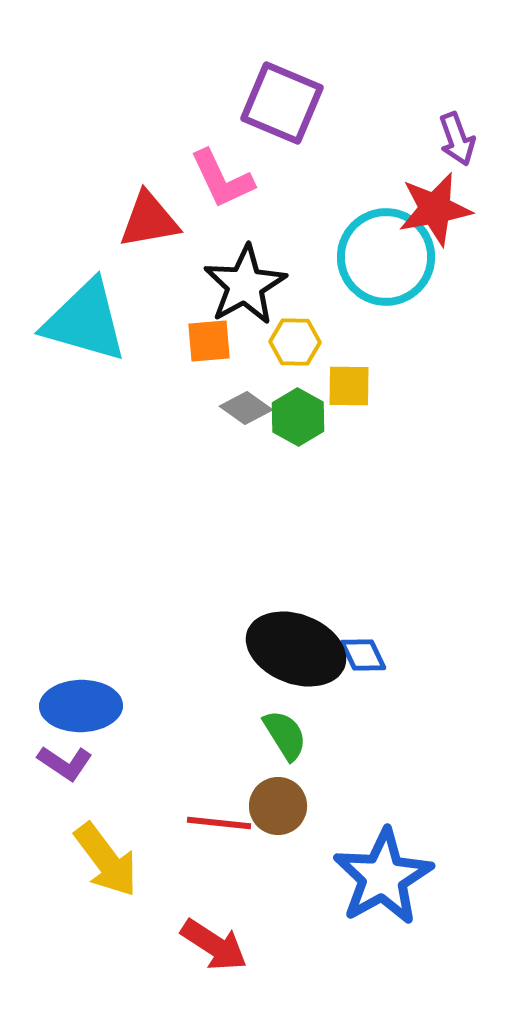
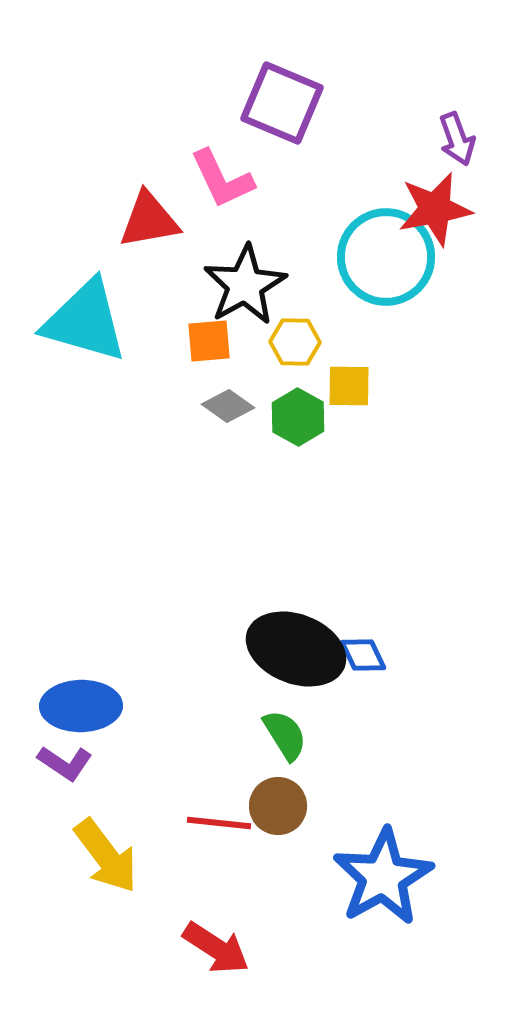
gray diamond: moved 18 px left, 2 px up
yellow arrow: moved 4 px up
red arrow: moved 2 px right, 3 px down
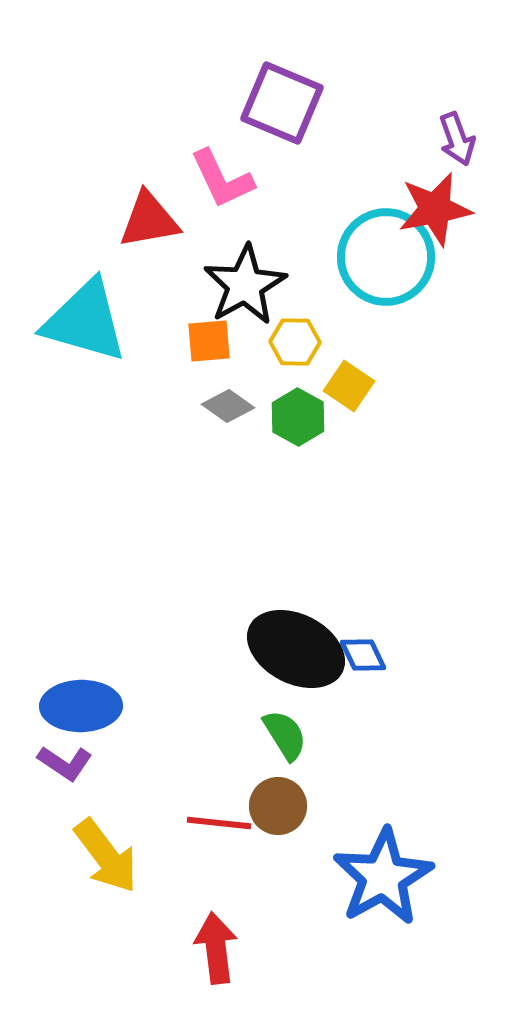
yellow square: rotated 33 degrees clockwise
black ellipse: rotated 6 degrees clockwise
red arrow: rotated 130 degrees counterclockwise
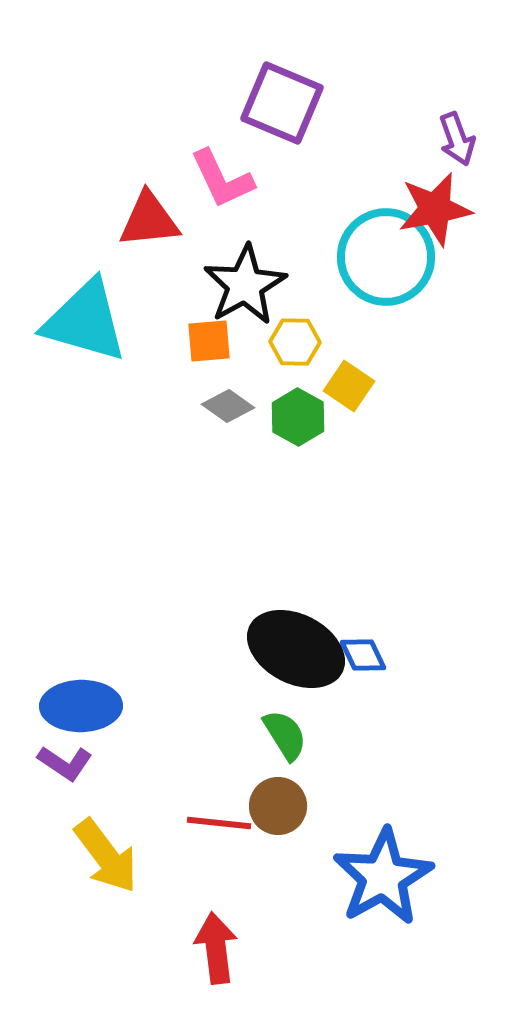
red triangle: rotated 4 degrees clockwise
